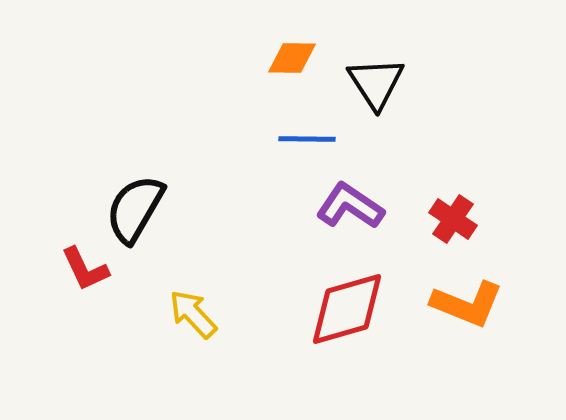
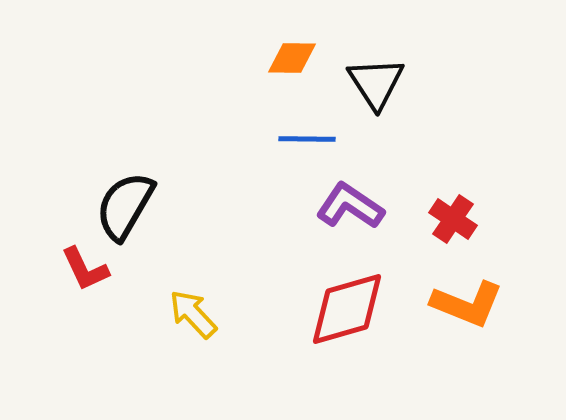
black semicircle: moved 10 px left, 3 px up
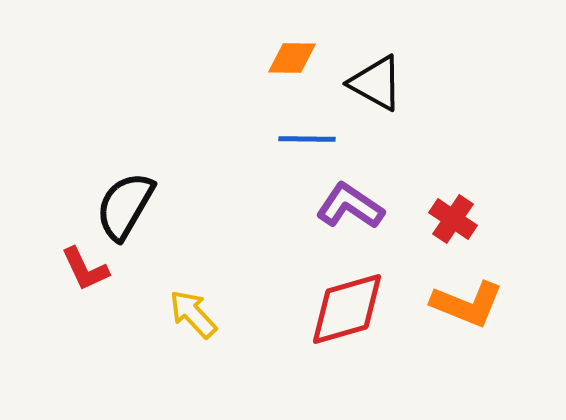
black triangle: rotated 28 degrees counterclockwise
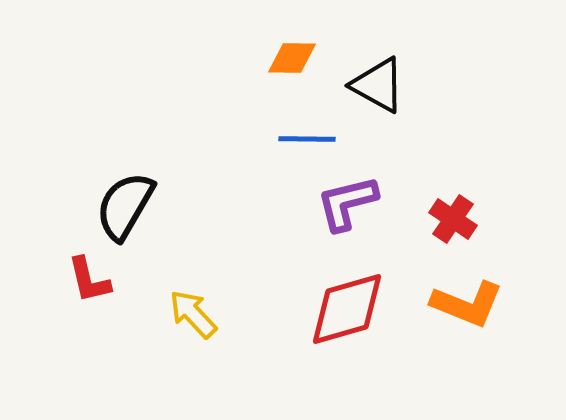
black triangle: moved 2 px right, 2 px down
purple L-shape: moved 3 px left, 3 px up; rotated 48 degrees counterclockwise
red L-shape: moved 4 px right, 11 px down; rotated 12 degrees clockwise
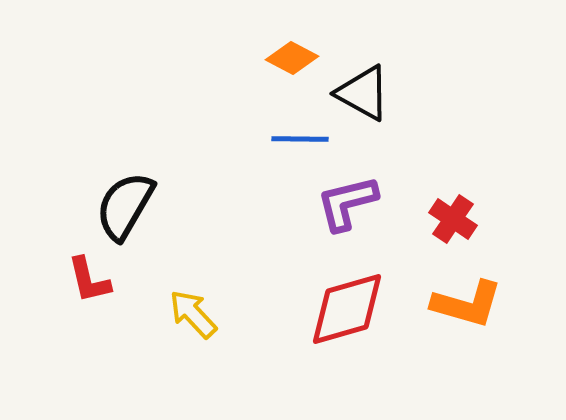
orange diamond: rotated 27 degrees clockwise
black triangle: moved 15 px left, 8 px down
blue line: moved 7 px left
orange L-shape: rotated 6 degrees counterclockwise
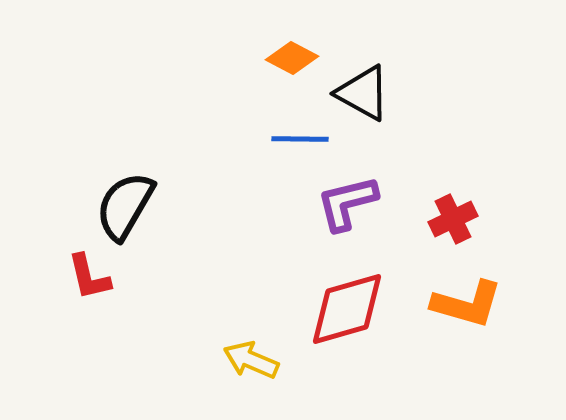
red cross: rotated 30 degrees clockwise
red L-shape: moved 3 px up
yellow arrow: moved 58 px right, 46 px down; rotated 24 degrees counterclockwise
